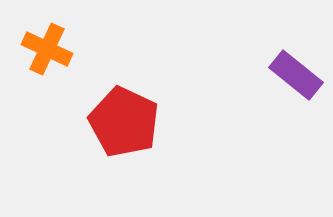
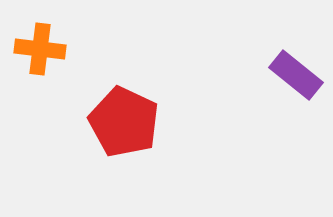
orange cross: moved 7 px left; rotated 18 degrees counterclockwise
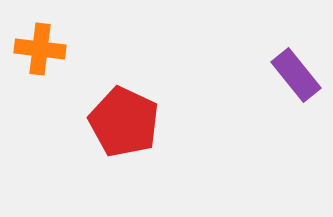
purple rectangle: rotated 12 degrees clockwise
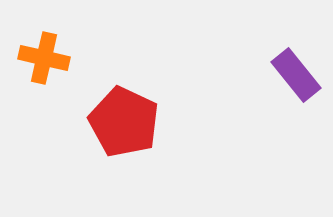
orange cross: moved 4 px right, 9 px down; rotated 6 degrees clockwise
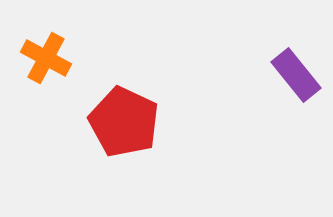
orange cross: moved 2 px right; rotated 15 degrees clockwise
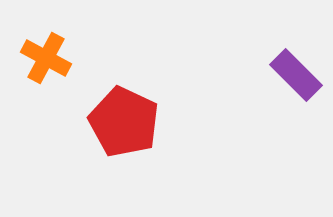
purple rectangle: rotated 6 degrees counterclockwise
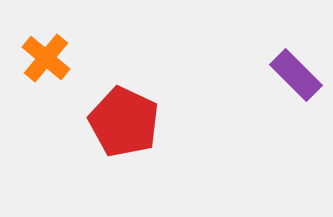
orange cross: rotated 12 degrees clockwise
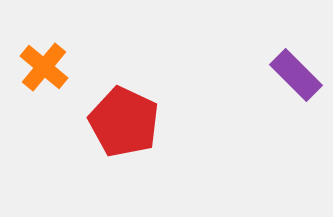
orange cross: moved 2 px left, 9 px down
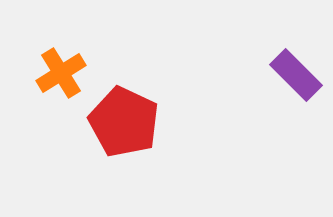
orange cross: moved 17 px right, 6 px down; rotated 18 degrees clockwise
